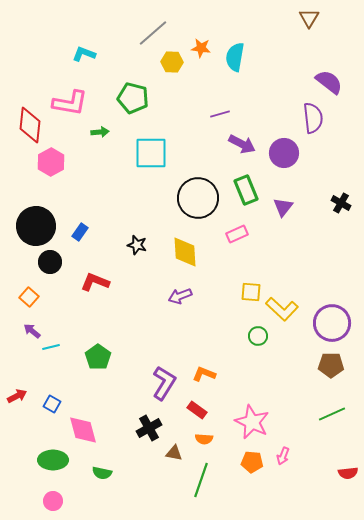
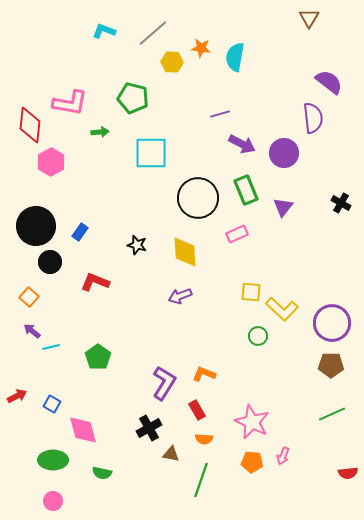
cyan L-shape at (84, 54): moved 20 px right, 23 px up
red rectangle at (197, 410): rotated 24 degrees clockwise
brown triangle at (174, 453): moved 3 px left, 1 px down
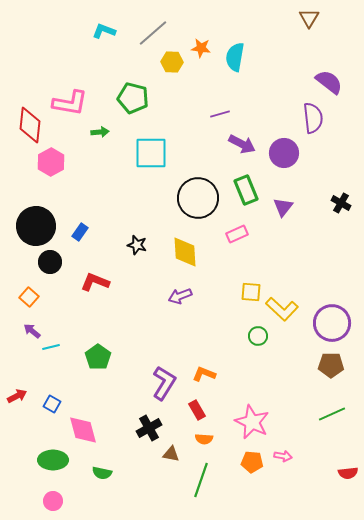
pink arrow at (283, 456): rotated 102 degrees counterclockwise
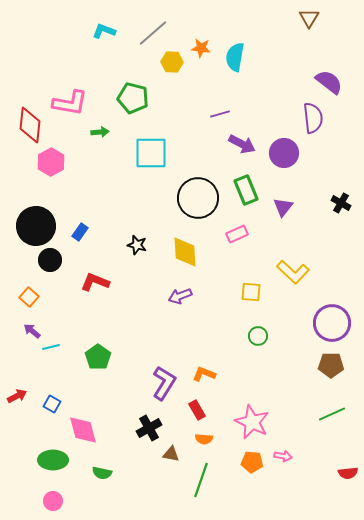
black circle at (50, 262): moved 2 px up
yellow L-shape at (282, 309): moved 11 px right, 37 px up
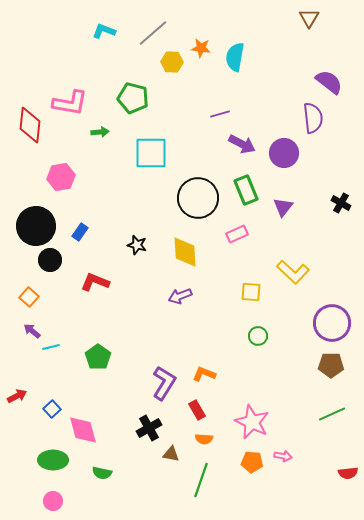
pink hexagon at (51, 162): moved 10 px right, 15 px down; rotated 20 degrees clockwise
blue square at (52, 404): moved 5 px down; rotated 18 degrees clockwise
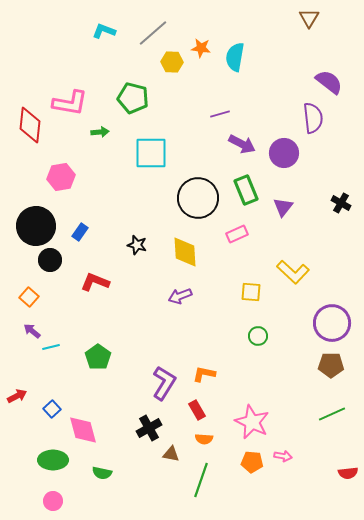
orange L-shape at (204, 374): rotated 10 degrees counterclockwise
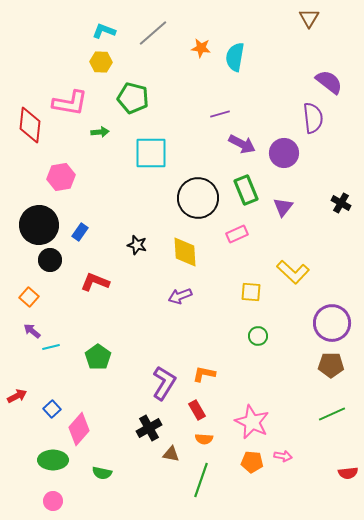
yellow hexagon at (172, 62): moved 71 px left
black circle at (36, 226): moved 3 px right, 1 px up
pink diamond at (83, 430): moved 4 px left, 1 px up; rotated 56 degrees clockwise
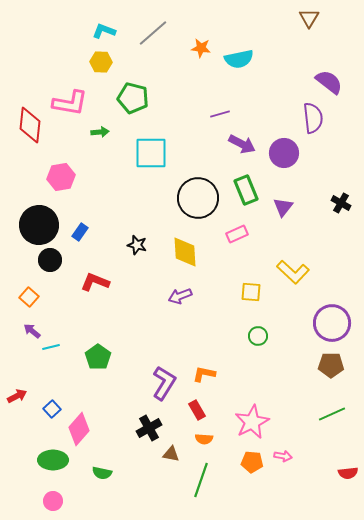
cyan semicircle at (235, 57): moved 4 px right, 2 px down; rotated 112 degrees counterclockwise
pink star at (252, 422): rotated 20 degrees clockwise
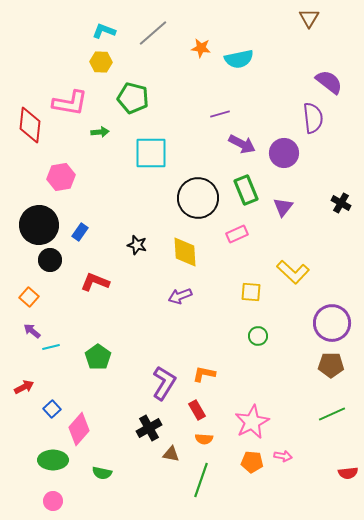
red arrow at (17, 396): moved 7 px right, 9 px up
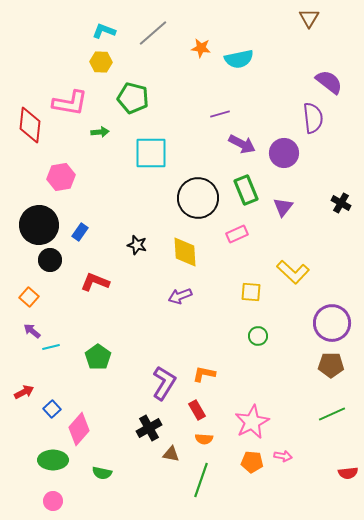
red arrow at (24, 387): moved 5 px down
